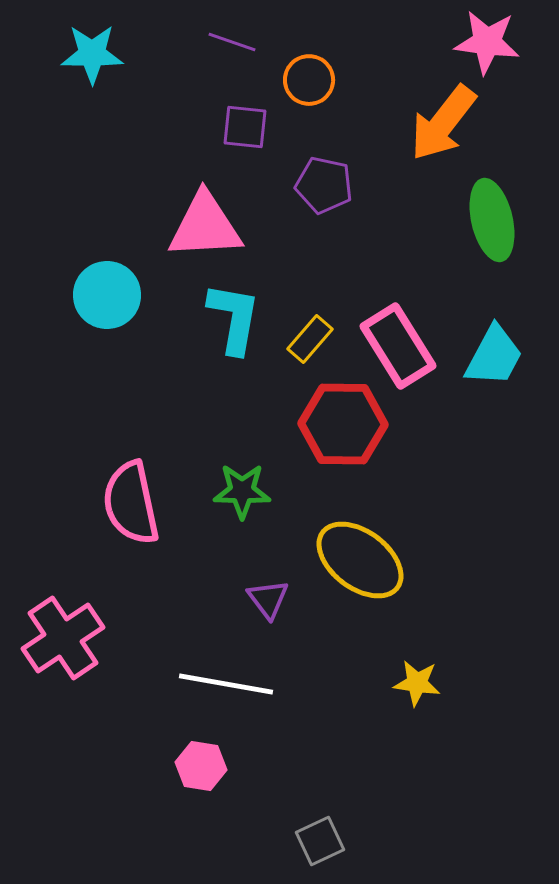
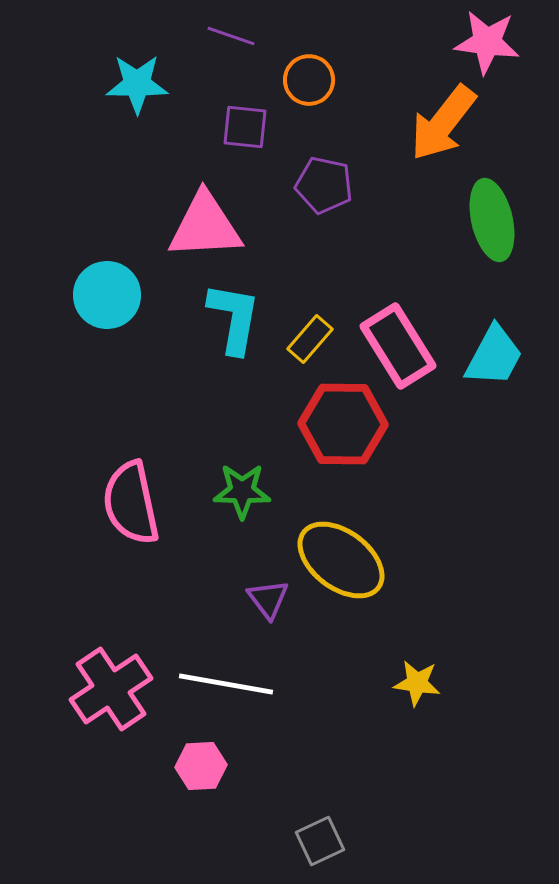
purple line: moved 1 px left, 6 px up
cyan star: moved 45 px right, 30 px down
yellow ellipse: moved 19 px left
pink cross: moved 48 px right, 51 px down
pink hexagon: rotated 12 degrees counterclockwise
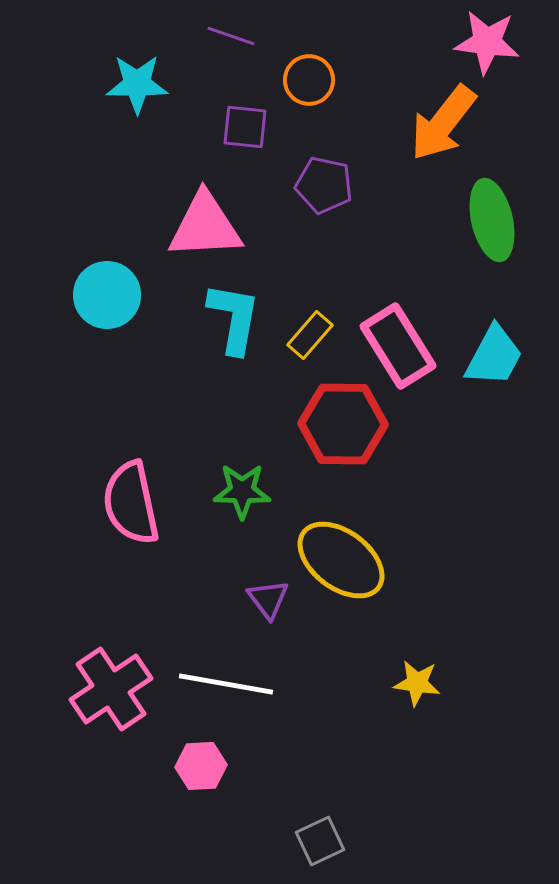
yellow rectangle: moved 4 px up
